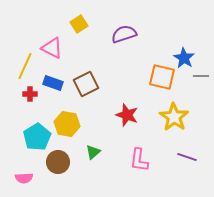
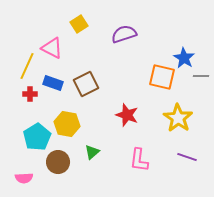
yellow line: moved 2 px right
yellow star: moved 4 px right, 1 px down
green triangle: moved 1 px left
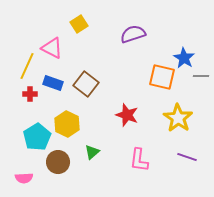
purple semicircle: moved 9 px right
brown square: rotated 25 degrees counterclockwise
yellow hexagon: rotated 15 degrees clockwise
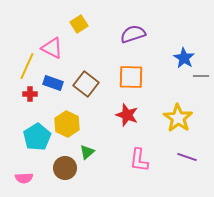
orange square: moved 31 px left; rotated 12 degrees counterclockwise
green triangle: moved 5 px left
brown circle: moved 7 px right, 6 px down
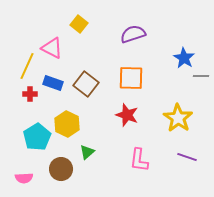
yellow square: rotated 18 degrees counterclockwise
orange square: moved 1 px down
brown circle: moved 4 px left, 1 px down
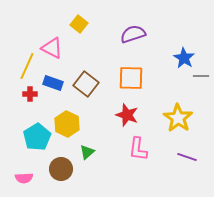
pink L-shape: moved 1 px left, 11 px up
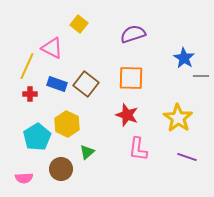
blue rectangle: moved 4 px right, 1 px down
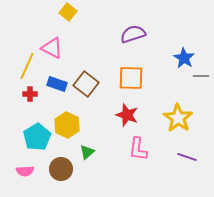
yellow square: moved 11 px left, 12 px up
yellow hexagon: moved 1 px down
pink semicircle: moved 1 px right, 7 px up
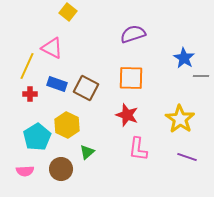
brown square: moved 4 px down; rotated 10 degrees counterclockwise
yellow star: moved 2 px right, 1 px down
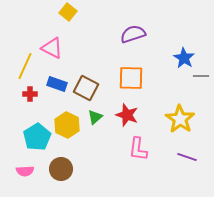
yellow line: moved 2 px left
green triangle: moved 8 px right, 35 px up
